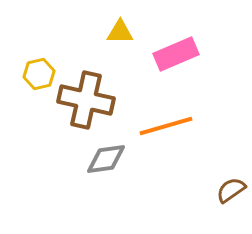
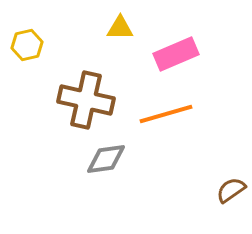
yellow triangle: moved 4 px up
yellow hexagon: moved 12 px left, 29 px up
orange line: moved 12 px up
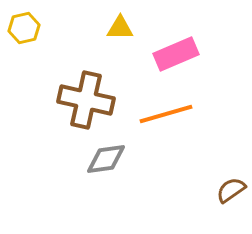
yellow hexagon: moved 3 px left, 17 px up
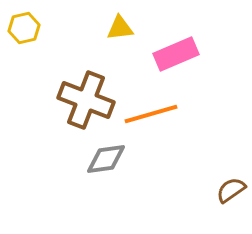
yellow triangle: rotated 8 degrees counterclockwise
brown cross: rotated 8 degrees clockwise
orange line: moved 15 px left
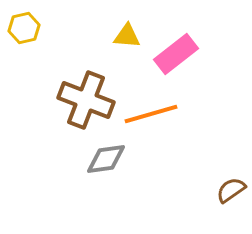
yellow triangle: moved 7 px right, 8 px down; rotated 12 degrees clockwise
pink rectangle: rotated 15 degrees counterclockwise
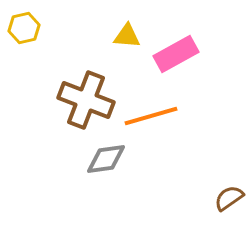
pink rectangle: rotated 9 degrees clockwise
orange line: moved 2 px down
brown semicircle: moved 2 px left, 8 px down
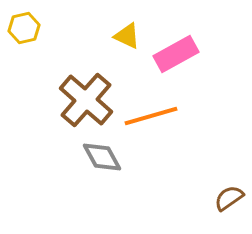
yellow triangle: rotated 20 degrees clockwise
brown cross: rotated 20 degrees clockwise
gray diamond: moved 4 px left, 2 px up; rotated 69 degrees clockwise
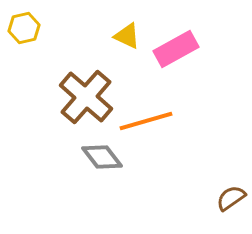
pink rectangle: moved 5 px up
brown cross: moved 3 px up
orange line: moved 5 px left, 5 px down
gray diamond: rotated 9 degrees counterclockwise
brown semicircle: moved 2 px right
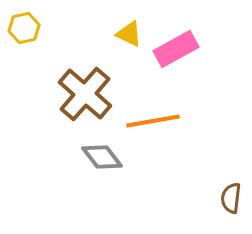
yellow triangle: moved 2 px right, 2 px up
brown cross: moved 1 px left, 3 px up
orange line: moved 7 px right; rotated 6 degrees clockwise
brown semicircle: rotated 48 degrees counterclockwise
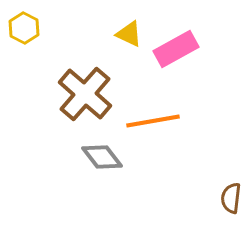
yellow hexagon: rotated 20 degrees counterclockwise
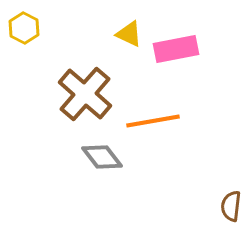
pink rectangle: rotated 18 degrees clockwise
brown semicircle: moved 8 px down
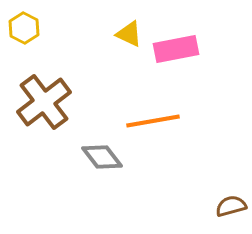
brown cross: moved 41 px left, 8 px down; rotated 12 degrees clockwise
brown semicircle: rotated 68 degrees clockwise
